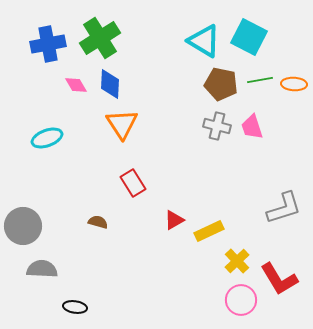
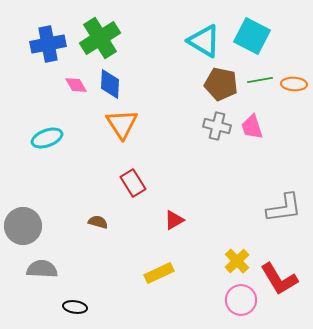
cyan square: moved 3 px right, 1 px up
gray L-shape: rotated 9 degrees clockwise
yellow rectangle: moved 50 px left, 42 px down
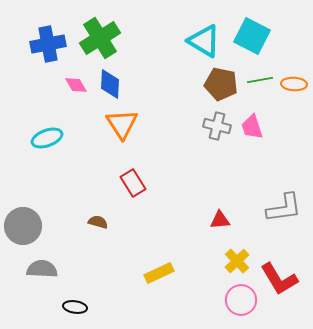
red triangle: moved 46 px right; rotated 25 degrees clockwise
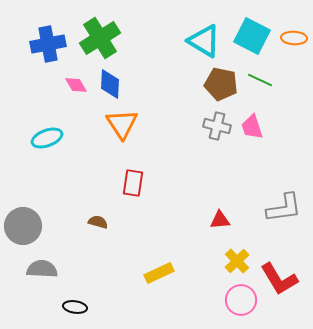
green line: rotated 35 degrees clockwise
orange ellipse: moved 46 px up
red rectangle: rotated 40 degrees clockwise
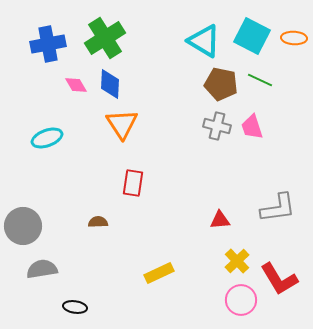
green cross: moved 5 px right
gray L-shape: moved 6 px left
brown semicircle: rotated 18 degrees counterclockwise
gray semicircle: rotated 12 degrees counterclockwise
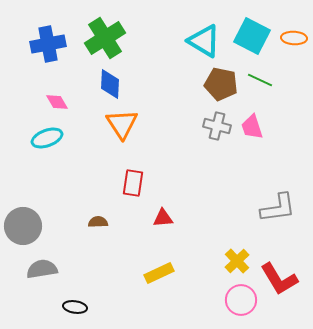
pink diamond: moved 19 px left, 17 px down
red triangle: moved 57 px left, 2 px up
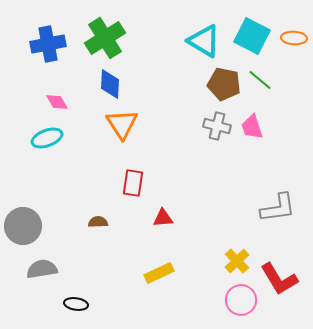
green line: rotated 15 degrees clockwise
brown pentagon: moved 3 px right
black ellipse: moved 1 px right, 3 px up
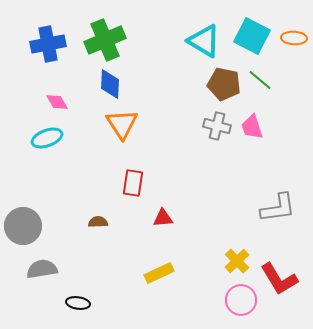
green cross: moved 2 px down; rotated 9 degrees clockwise
black ellipse: moved 2 px right, 1 px up
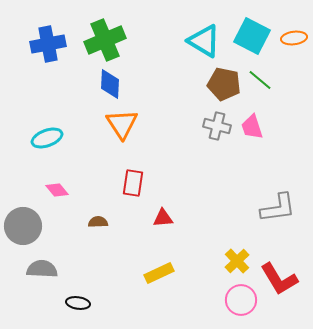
orange ellipse: rotated 10 degrees counterclockwise
pink diamond: moved 88 px down; rotated 10 degrees counterclockwise
gray semicircle: rotated 12 degrees clockwise
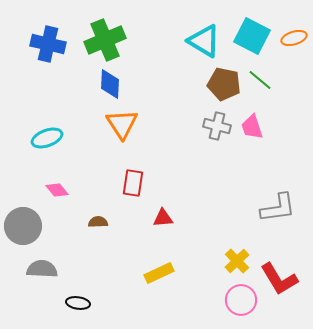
orange ellipse: rotated 10 degrees counterclockwise
blue cross: rotated 24 degrees clockwise
